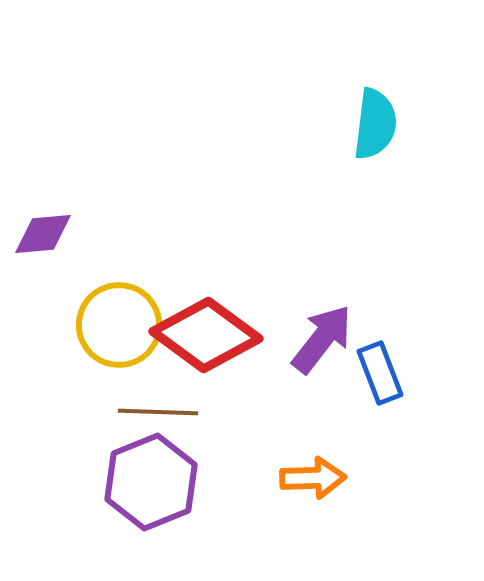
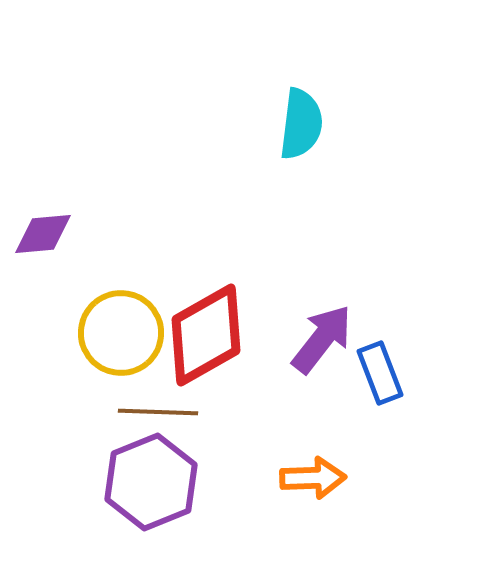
cyan semicircle: moved 74 px left
yellow circle: moved 2 px right, 8 px down
red diamond: rotated 66 degrees counterclockwise
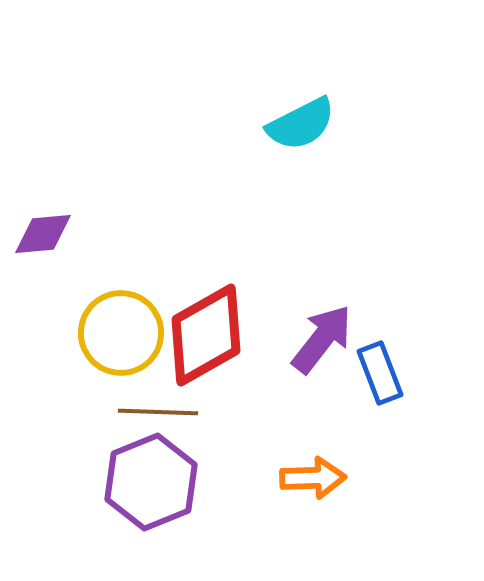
cyan semicircle: rotated 56 degrees clockwise
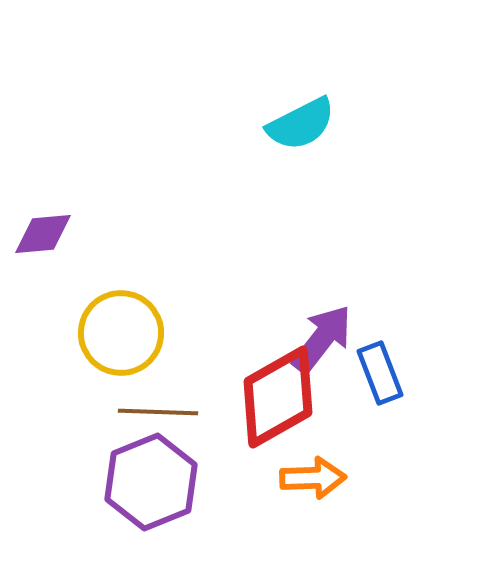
red diamond: moved 72 px right, 62 px down
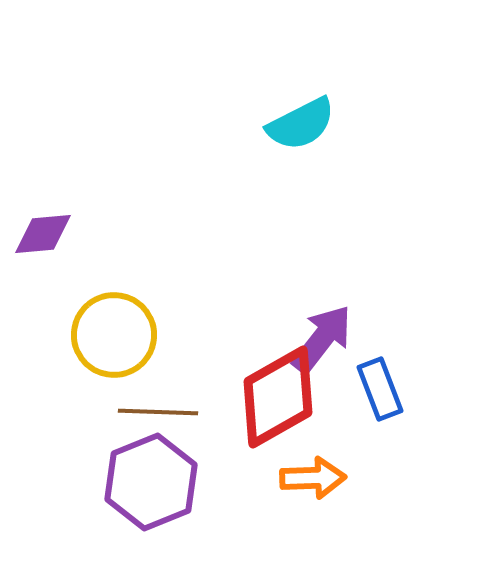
yellow circle: moved 7 px left, 2 px down
blue rectangle: moved 16 px down
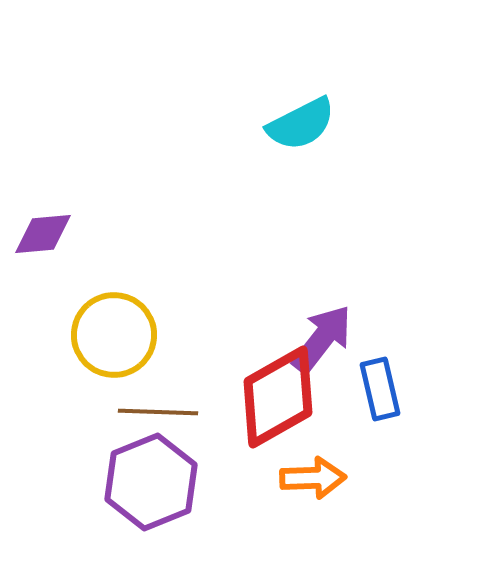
blue rectangle: rotated 8 degrees clockwise
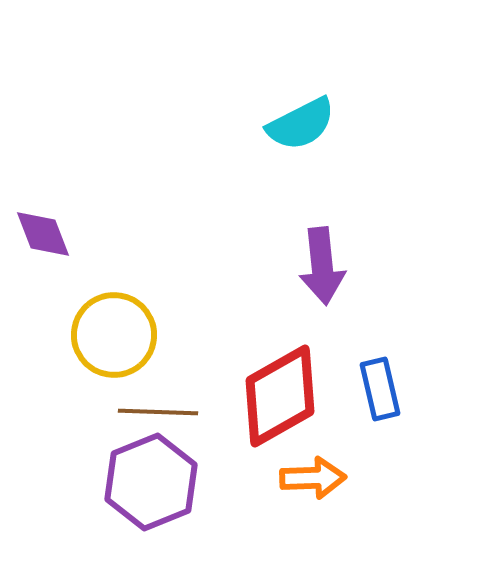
purple diamond: rotated 74 degrees clockwise
purple arrow: moved 73 px up; rotated 136 degrees clockwise
red diamond: moved 2 px right, 1 px up
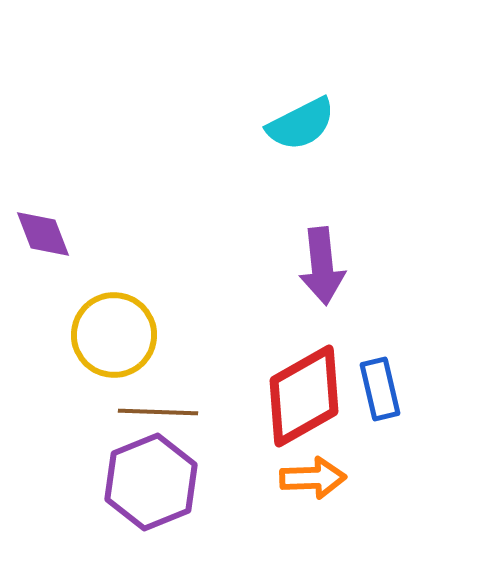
red diamond: moved 24 px right
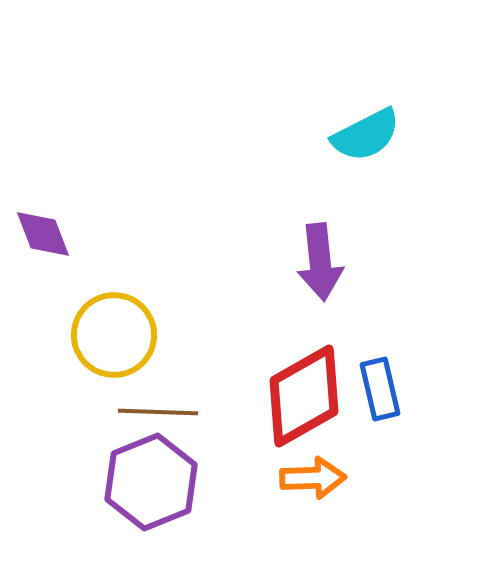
cyan semicircle: moved 65 px right, 11 px down
purple arrow: moved 2 px left, 4 px up
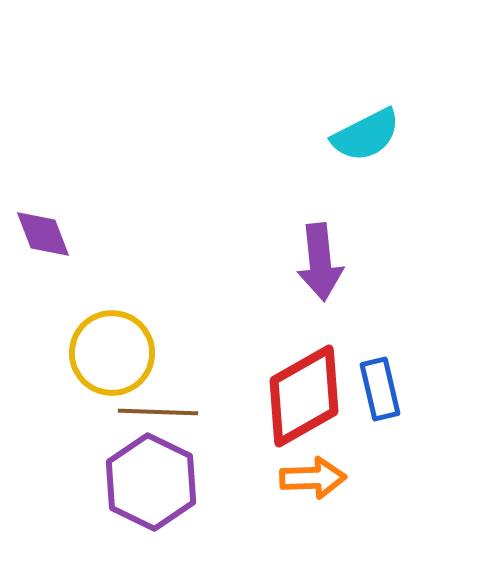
yellow circle: moved 2 px left, 18 px down
purple hexagon: rotated 12 degrees counterclockwise
